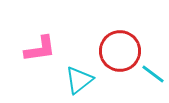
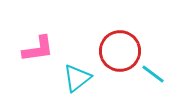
pink L-shape: moved 2 px left
cyan triangle: moved 2 px left, 2 px up
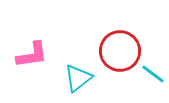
pink L-shape: moved 6 px left, 6 px down
cyan triangle: moved 1 px right
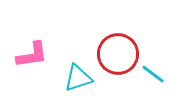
red circle: moved 2 px left, 3 px down
cyan triangle: rotated 20 degrees clockwise
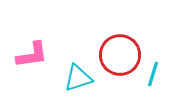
red circle: moved 2 px right, 1 px down
cyan line: rotated 70 degrees clockwise
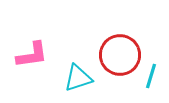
cyan line: moved 2 px left, 2 px down
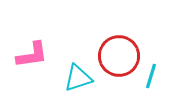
red circle: moved 1 px left, 1 px down
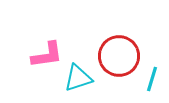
pink L-shape: moved 15 px right
cyan line: moved 1 px right, 3 px down
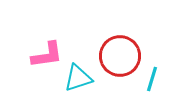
red circle: moved 1 px right
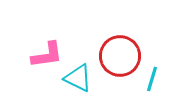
cyan triangle: rotated 44 degrees clockwise
